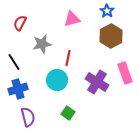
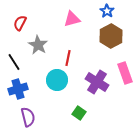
gray star: moved 4 px left, 1 px down; rotated 30 degrees counterclockwise
green square: moved 11 px right
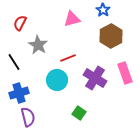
blue star: moved 4 px left, 1 px up
red line: rotated 56 degrees clockwise
purple cross: moved 2 px left, 4 px up
blue cross: moved 1 px right, 4 px down
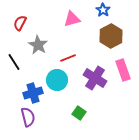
pink rectangle: moved 2 px left, 3 px up
blue cross: moved 14 px right
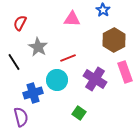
pink triangle: rotated 18 degrees clockwise
brown hexagon: moved 3 px right, 4 px down
gray star: moved 2 px down
pink rectangle: moved 2 px right, 2 px down
purple cross: moved 1 px down
purple semicircle: moved 7 px left
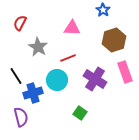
pink triangle: moved 9 px down
brown hexagon: rotated 10 degrees clockwise
black line: moved 2 px right, 14 px down
green square: moved 1 px right
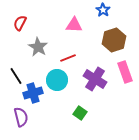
pink triangle: moved 2 px right, 3 px up
